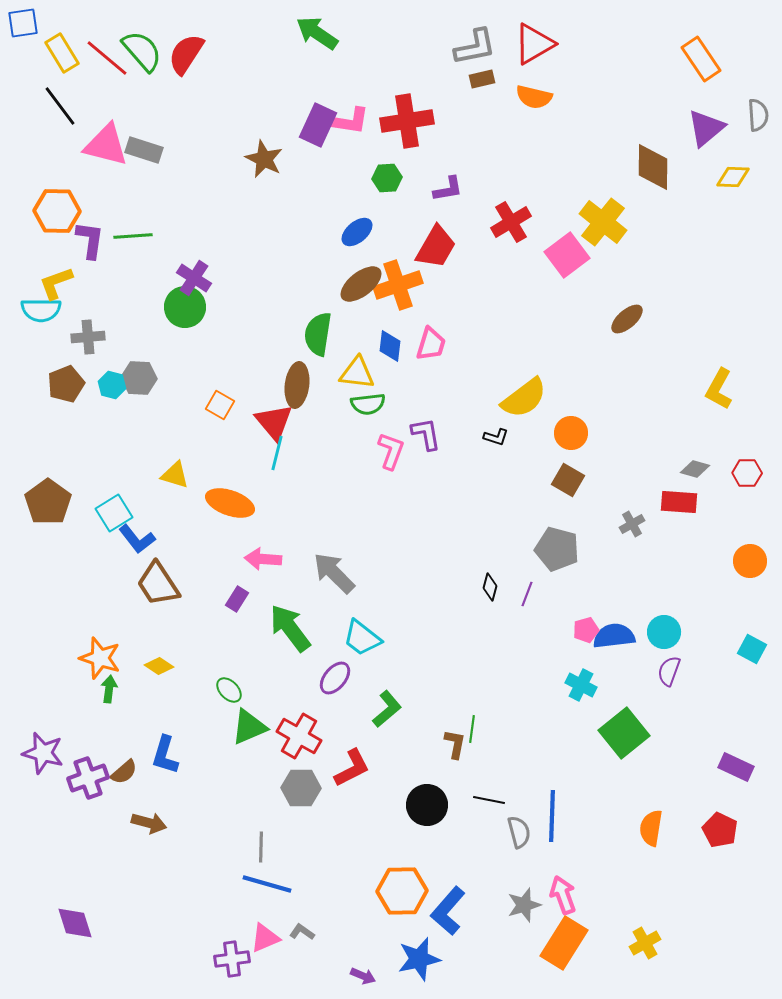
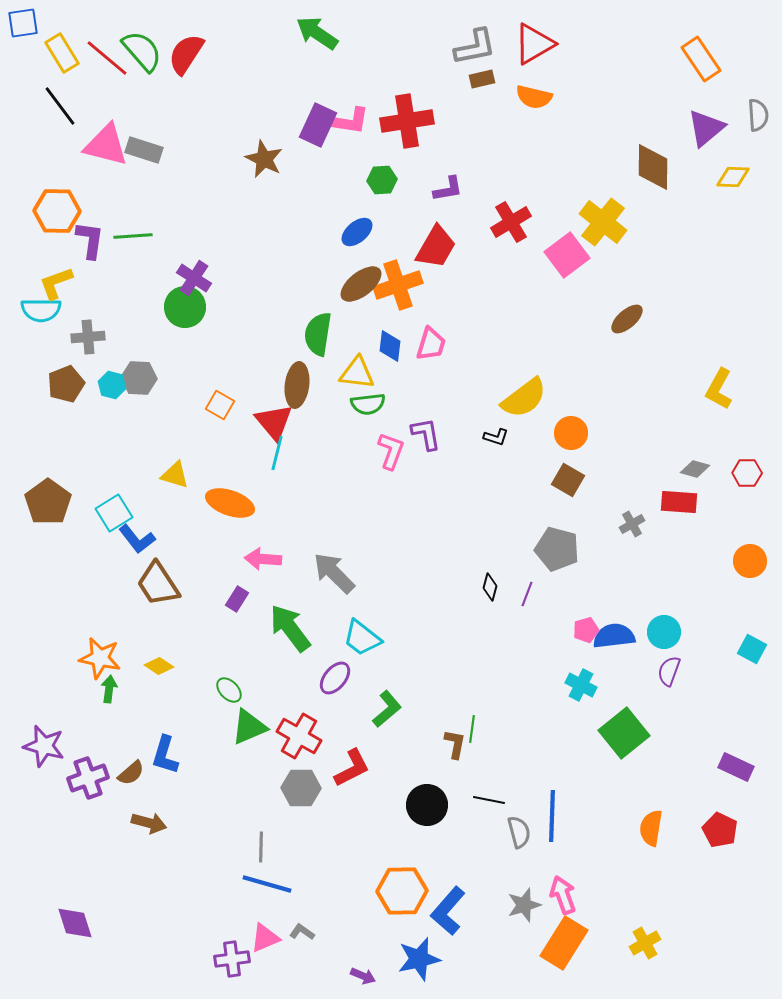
green hexagon at (387, 178): moved 5 px left, 2 px down
orange star at (100, 658): rotated 6 degrees counterclockwise
purple star at (43, 753): moved 1 px right, 7 px up
brown semicircle at (124, 772): moved 7 px right, 1 px down
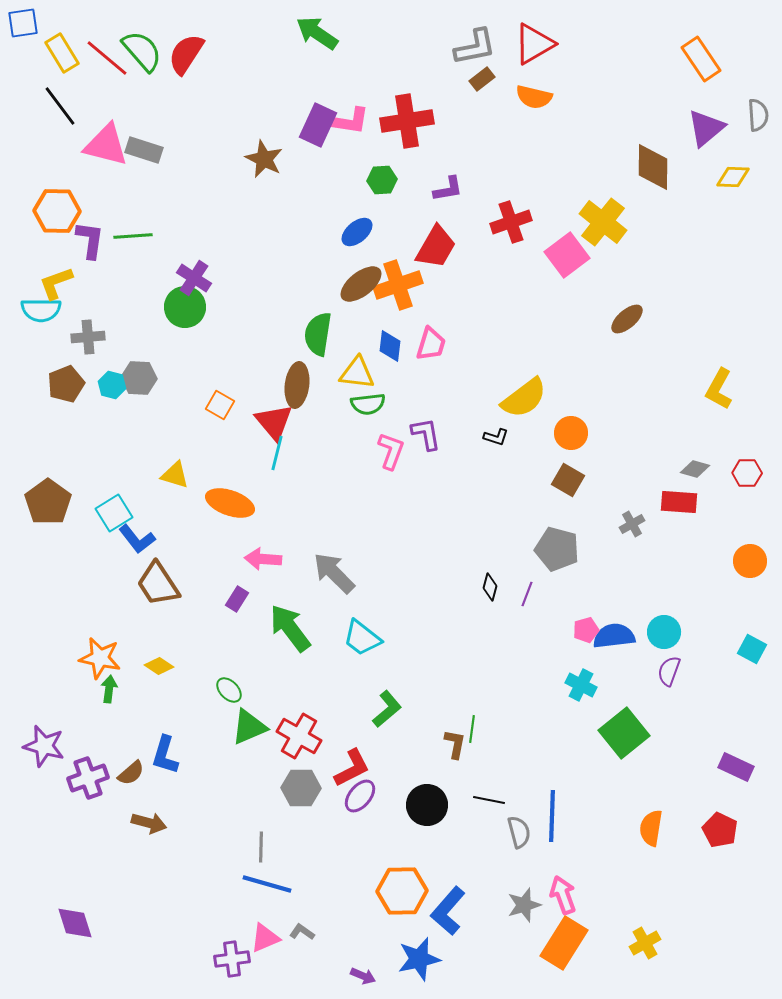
brown rectangle at (482, 79): rotated 25 degrees counterclockwise
red cross at (511, 222): rotated 12 degrees clockwise
purple ellipse at (335, 678): moved 25 px right, 118 px down
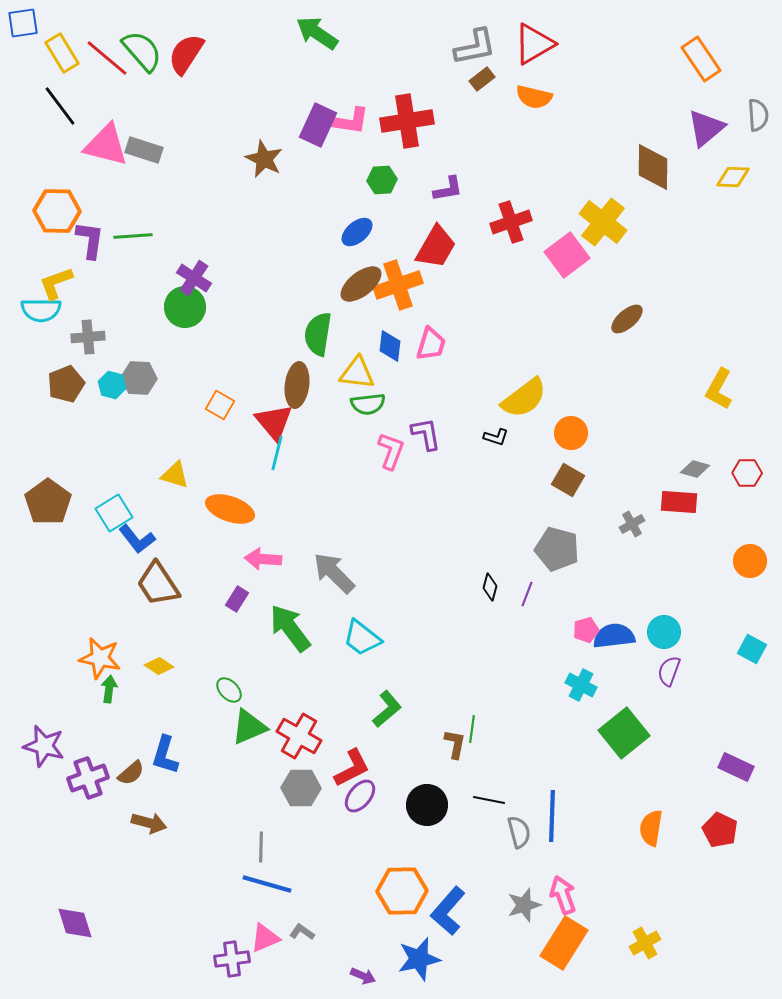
orange ellipse at (230, 503): moved 6 px down
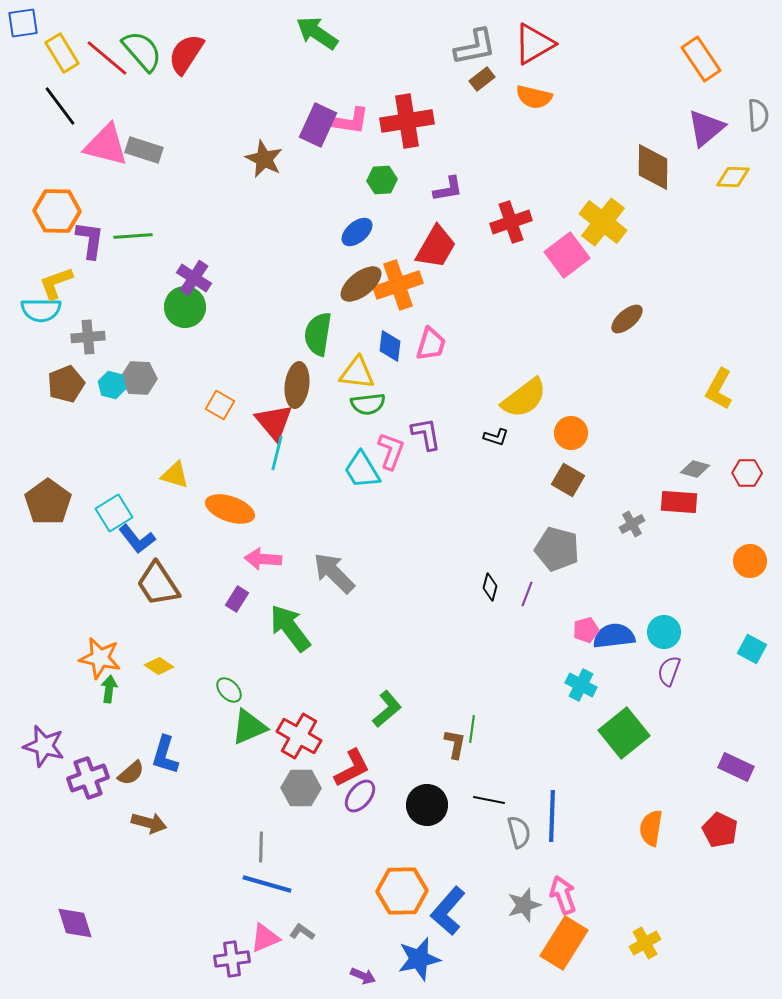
cyan trapezoid at (362, 638): moved 168 px up; rotated 21 degrees clockwise
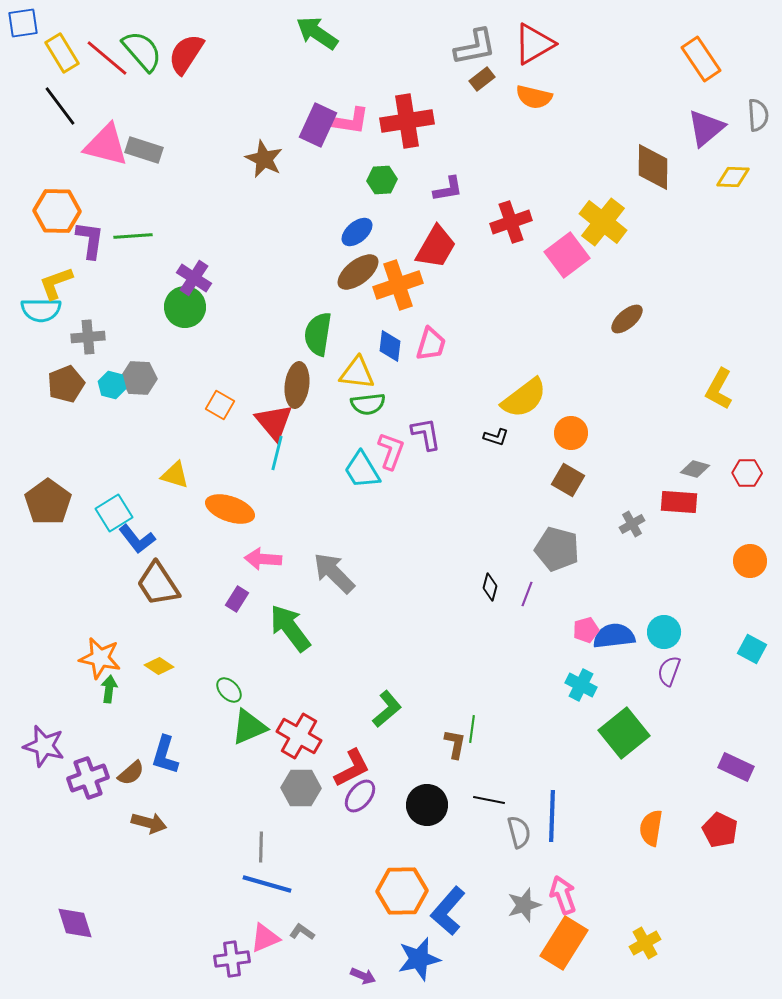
brown ellipse at (361, 284): moved 3 px left, 12 px up
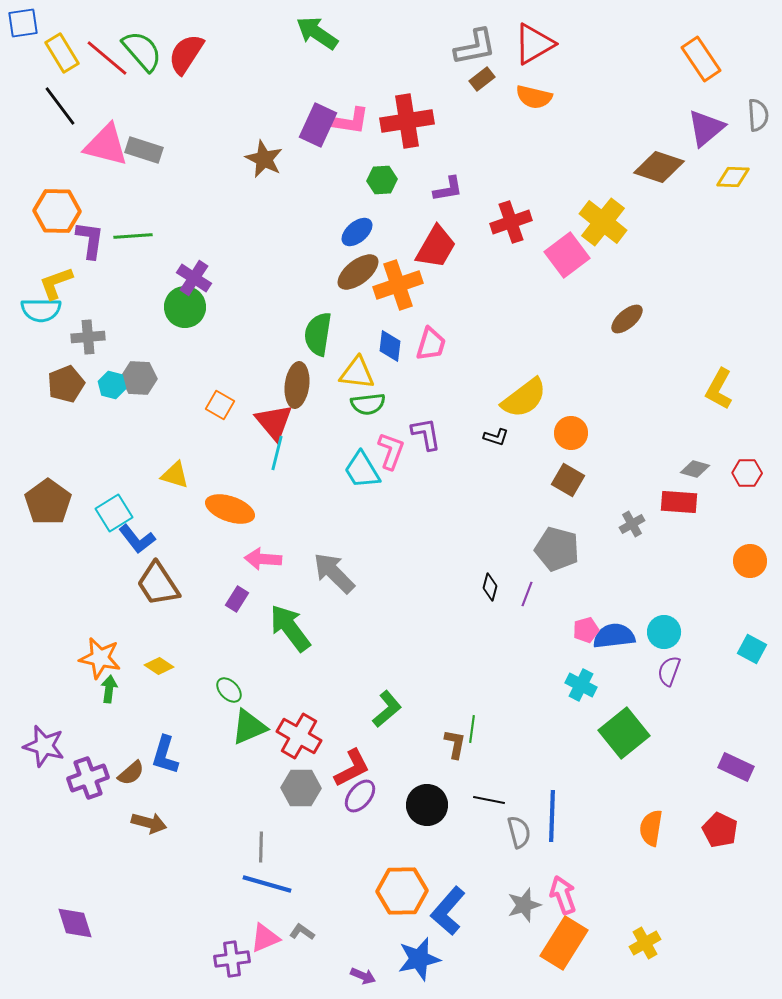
brown diamond at (653, 167): moved 6 px right; rotated 72 degrees counterclockwise
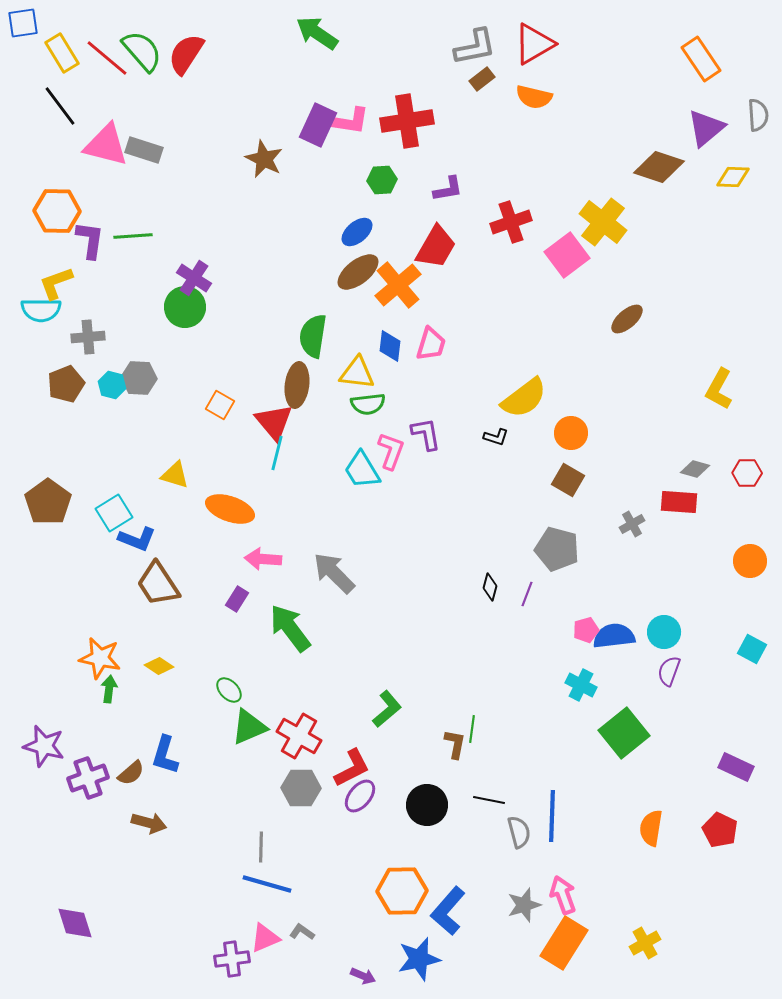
orange cross at (398, 285): rotated 21 degrees counterclockwise
green semicircle at (318, 334): moved 5 px left, 2 px down
blue L-shape at (137, 539): rotated 30 degrees counterclockwise
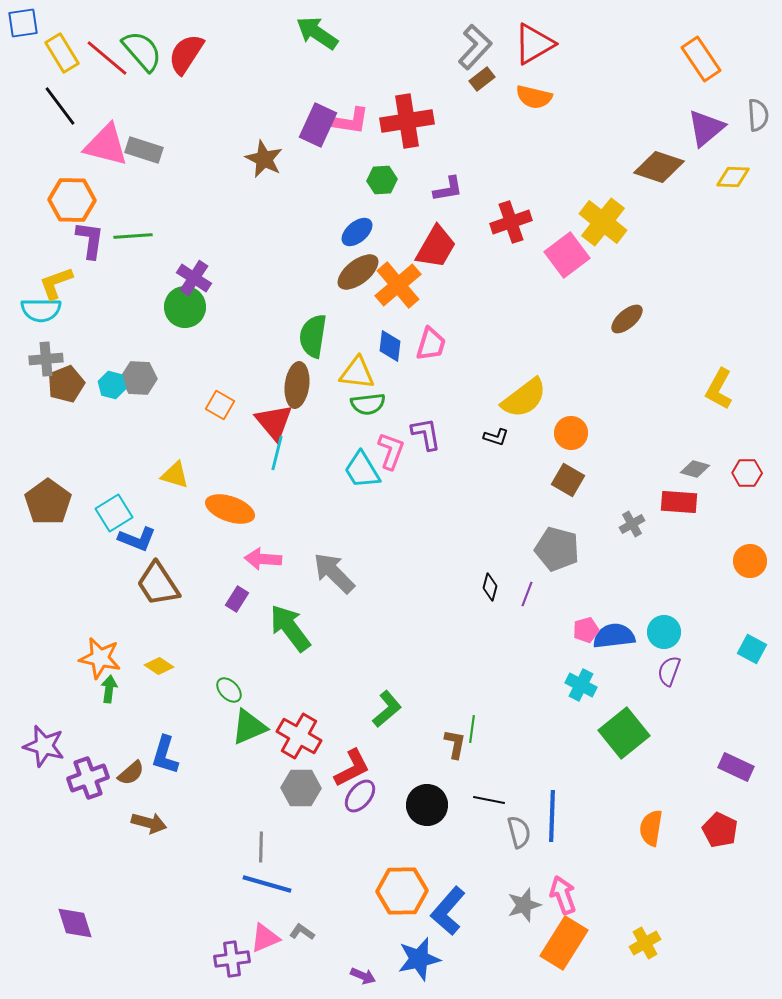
gray L-shape at (475, 47): rotated 36 degrees counterclockwise
orange hexagon at (57, 211): moved 15 px right, 11 px up
gray cross at (88, 337): moved 42 px left, 22 px down
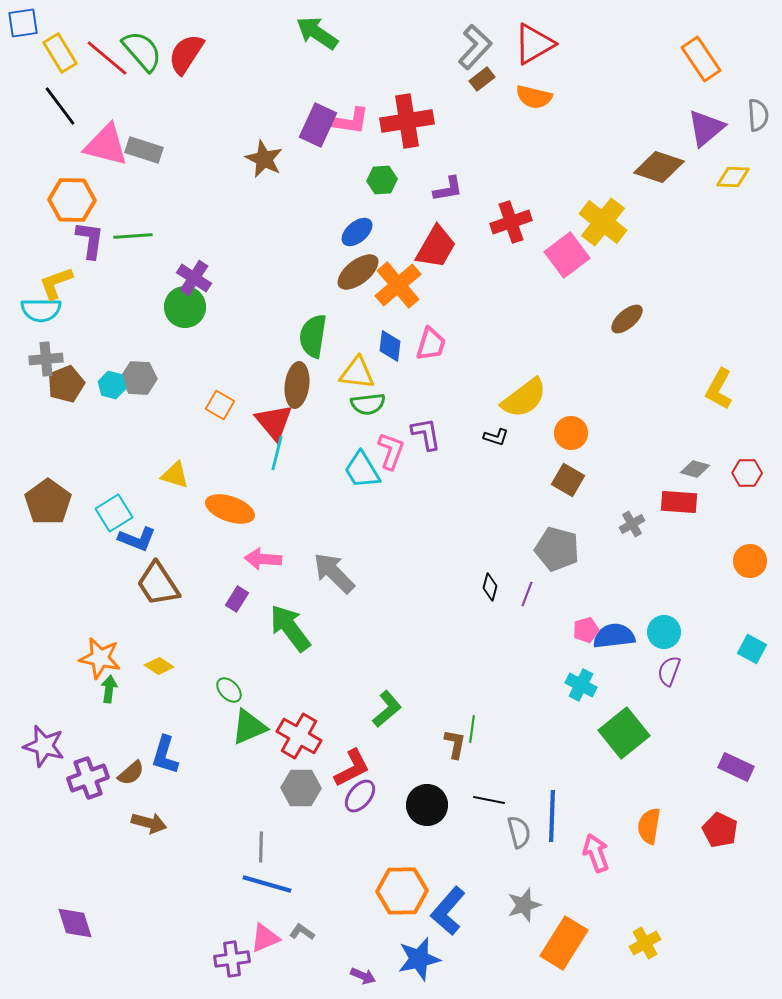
yellow rectangle at (62, 53): moved 2 px left
orange semicircle at (651, 828): moved 2 px left, 2 px up
pink arrow at (563, 895): moved 33 px right, 42 px up
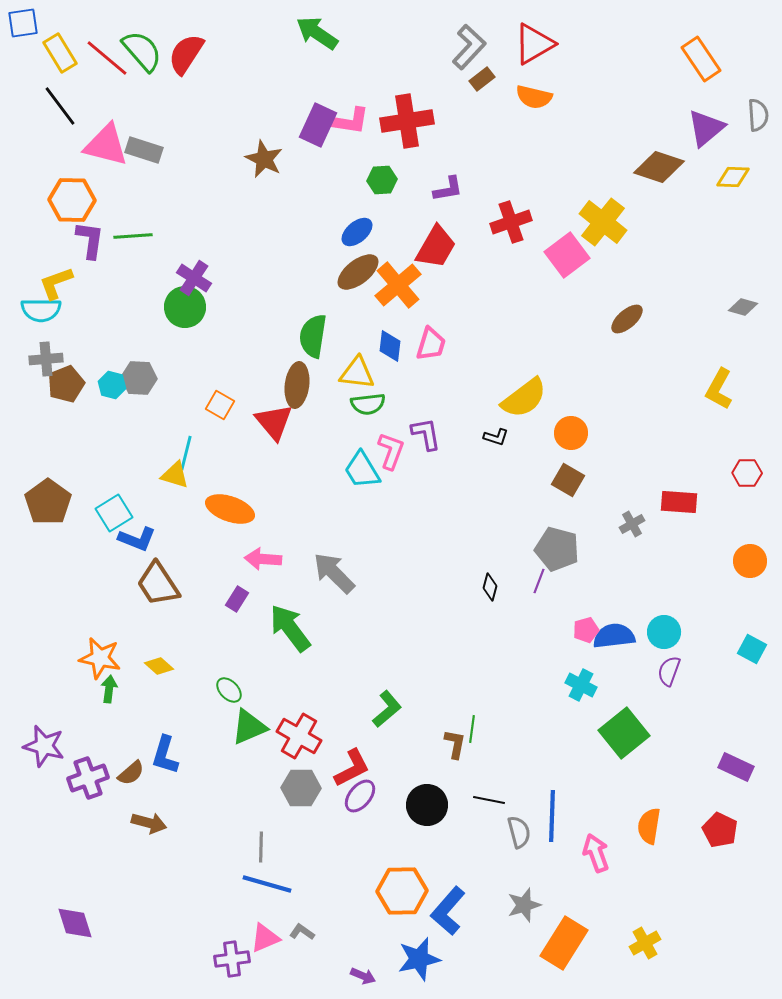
gray L-shape at (475, 47): moved 6 px left
cyan line at (277, 453): moved 91 px left
gray diamond at (695, 469): moved 48 px right, 162 px up
purple line at (527, 594): moved 12 px right, 13 px up
yellow diamond at (159, 666): rotated 8 degrees clockwise
